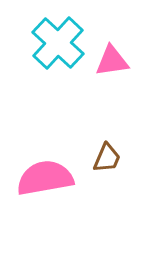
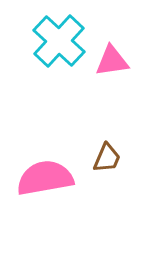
cyan cross: moved 1 px right, 2 px up
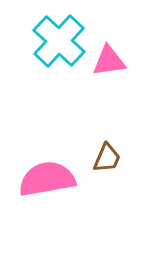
pink triangle: moved 3 px left
pink semicircle: moved 2 px right, 1 px down
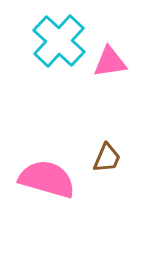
pink triangle: moved 1 px right, 1 px down
pink semicircle: rotated 26 degrees clockwise
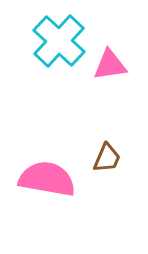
pink triangle: moved 3 px down
pink semicircle: rotated 6 degrees counterclockwise
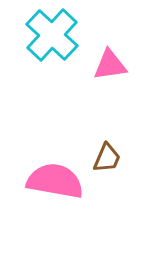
cyan cross: moved 7 px left, 6 px up
pink semicircle: moved 8 px right, 2 px down
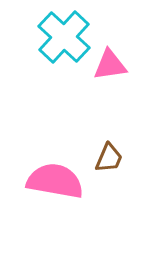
cyan cross: moved 12 px right, 2 px down
brown trapezoid: moved 2 px right
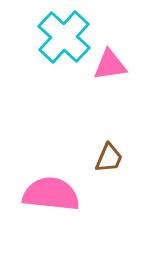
pink semicircle: moved 4 px left, 13 px down; rotated 4 degrees counterclockwise
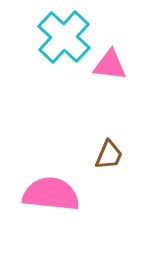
pink triangle: rotated 15 degrees clockwise
brown trapezoid: moved 3 px up
